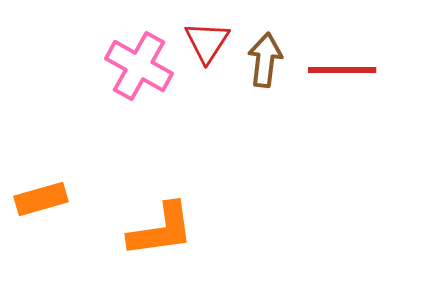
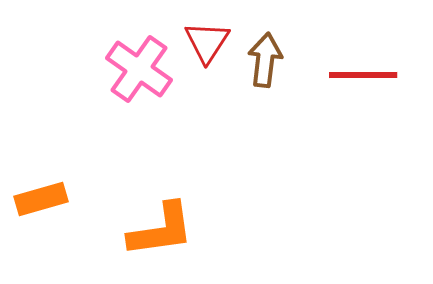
pink cross: moved 3 px down; rotated 6 degrees clockwise
red line: moved 21 px right, 5 px down
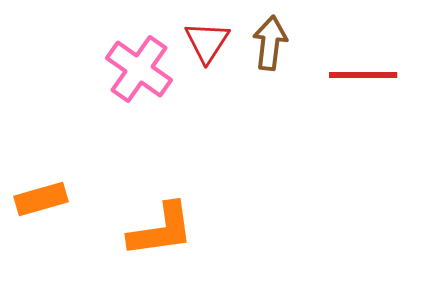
brown arrow: moved 5 px right, 17 px up
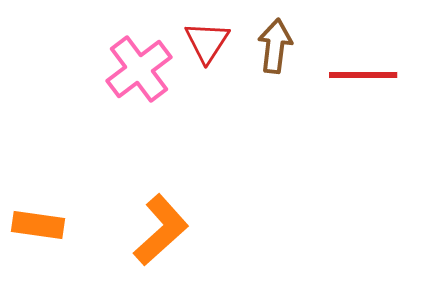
brown arrow: moved 5 px right, 3 px down
pink cross: rotated 18 degrees clockwise
orange rectangle: moved 3 px left, 26 px down; rotated 24 degrees clockwise
orange L-shape: rotated 34 degrees counterclockwise
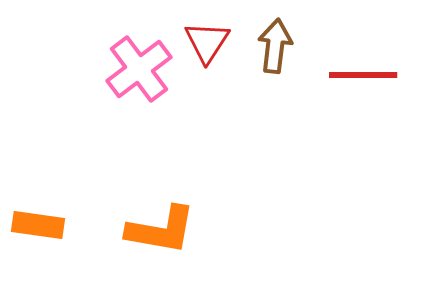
orange L-shape: rotated 52 degrees clockwise
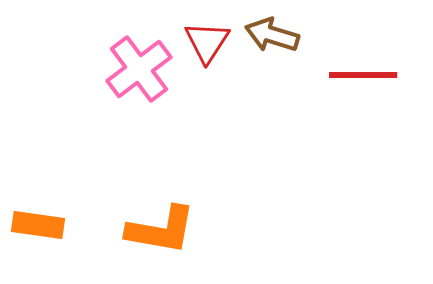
brown arrow: moved 3 px left, 11 px up; rotated 80 degrees counterclockwise
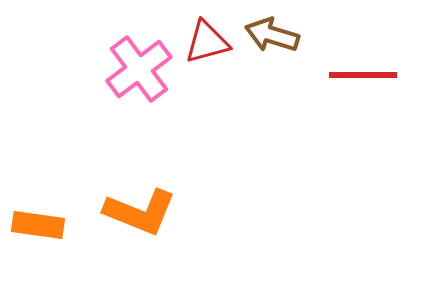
red triangle: rotated 42 degrees clockwise
orange L-shape: moved 21 px left, 18 px up; rotated 12 degrees clockwise
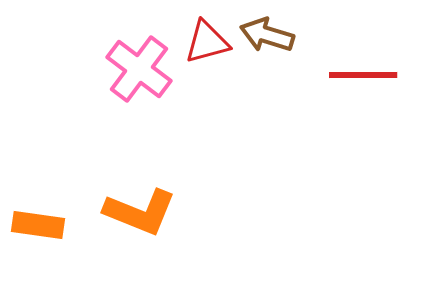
brown arrow: moved 5 px left
pink cross: rotated 16 degrees counterclockwise
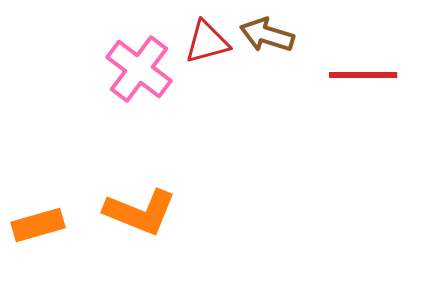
orange rectangle: rotated 24 degrees counterclockwise
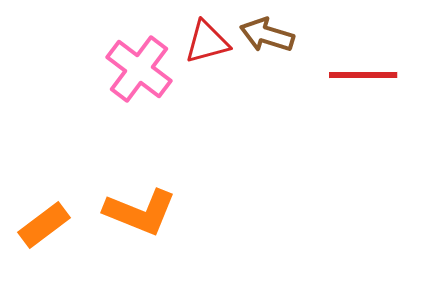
orange rectangle: moved 6 px right; rotated 21 degrees counterclockwise
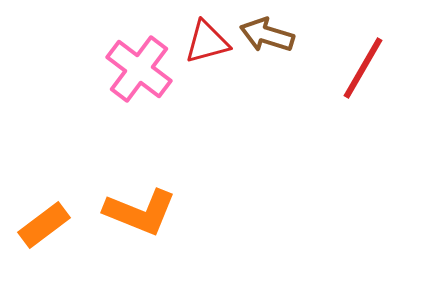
red line: moved 7 px up; rotated 60 degrees counterclockwise
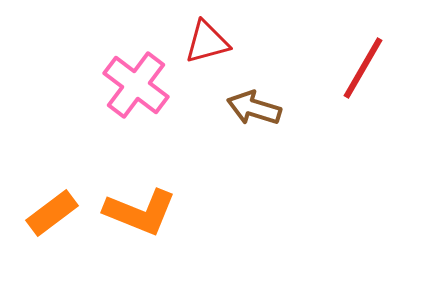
brown arrow: moved 13 px left, 73 px down
pink cross: moved 3 px left, 16 px down
orange rectangle: moved 8 px right, 12 px up
